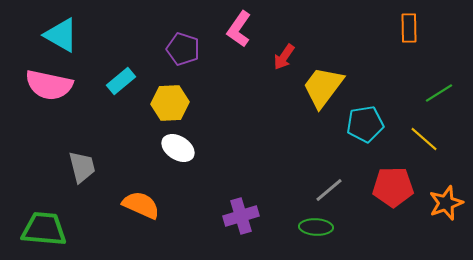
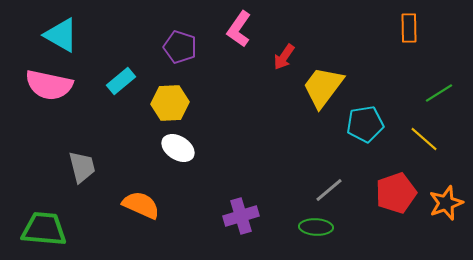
purple pentagon: moved 3 px left, 2 px up
red pentagon: moved 3 px right, 6 px down; rotated 18 degrees counterclockwise
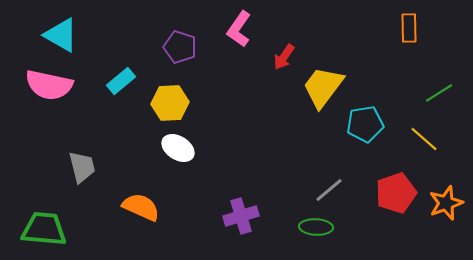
orange semicircle: moved 2 px down
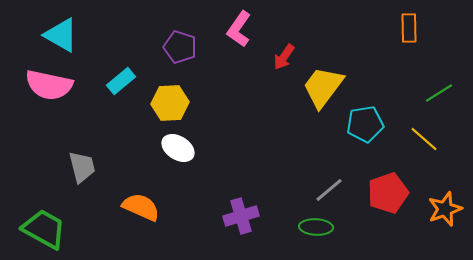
red pentagon: moved 8 px left
orange star: moved 1 px left, 6 px down
green trapezoid: rotated 24 degrees clockwise
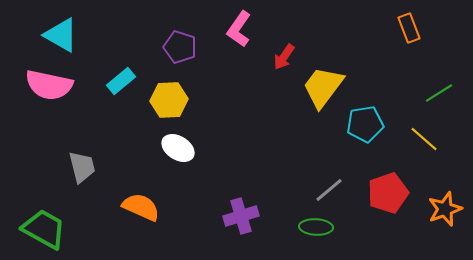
orange rectangle: rotated 20 degrees counterclockwise
yellow hexagon: moved 1 px left, 3 px up
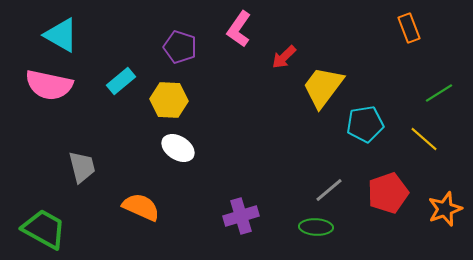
red arrow: rotated 12 degrees clockwise
yellow hexagon: rotated 6 degrees clockwise
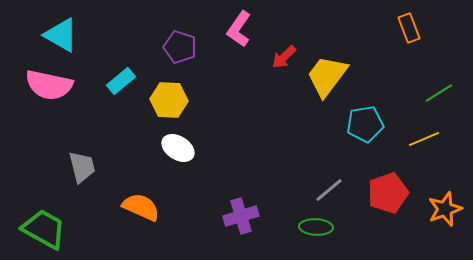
yellow trapezoid: moved 4 px right, 11 px up
yellow line: rotated 64 degrees counterclockwise
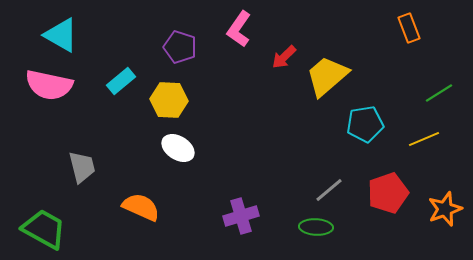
yellow trapezoid: rotated 12 degrees clockwise
